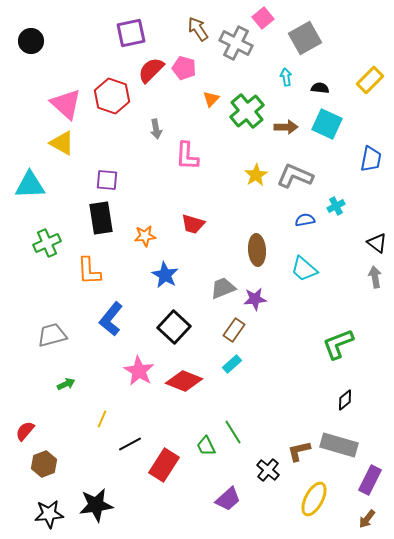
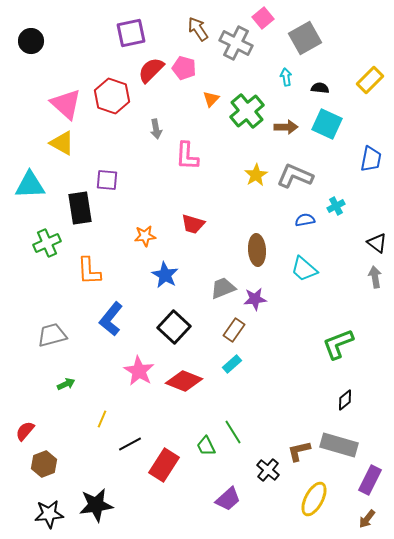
black rectangle at (101, 218): moved 21 px left, 10 px up
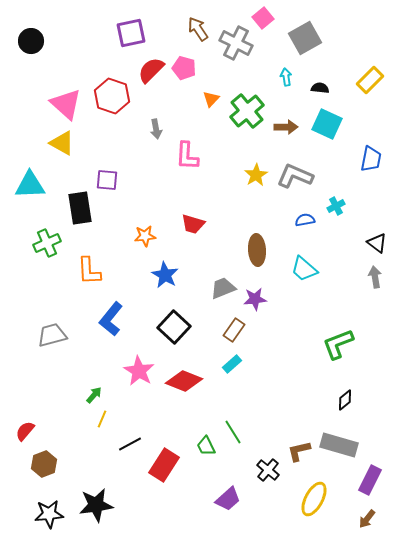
green arrow at (66, 384): moved 28 px right, 11 px down; rotated 24 degrees counterclockwise
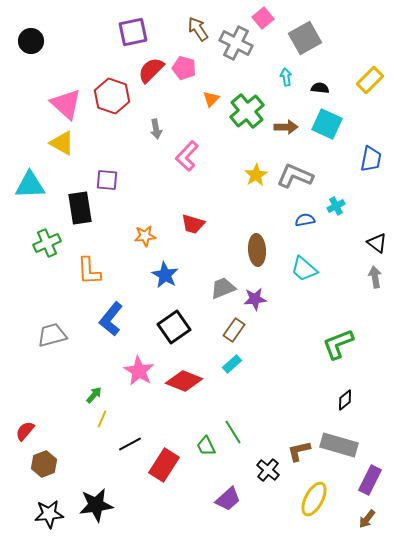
purple square at (131, 33): moved 2 px right, 1 px up
pink L-shape at (187, 156): rotated 40 degrees clockwise
black square at (174, 327): rotated 12 degrees clockwise
